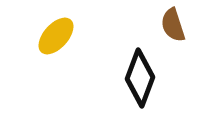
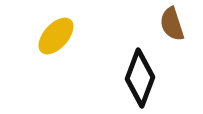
brown semicircle: moved 1 px left, 1 px up
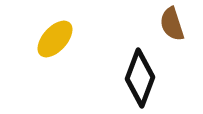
yellow ellipse: moved 1 px left, 3 px down
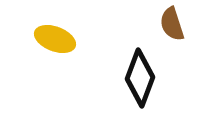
yellow ellipse: rotated 69 degrees clockwise
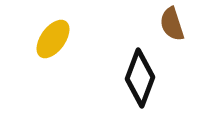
yellow ellipse: moved 2 px left; rotated 75 degrees counterclockwise
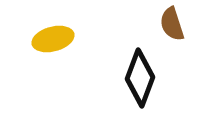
yellow ellipse: rotated 39 degrees clockwise
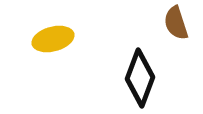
brown semicircle: moved 4 px right, 1 px up
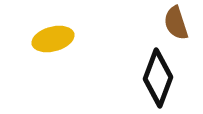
black diamond: moved 18 px right
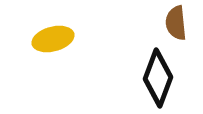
brown semicircle: rotated 12 degrees clockwise
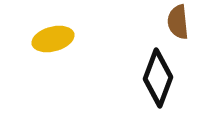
brown semicircle: moved 2 px right, 1 px up
